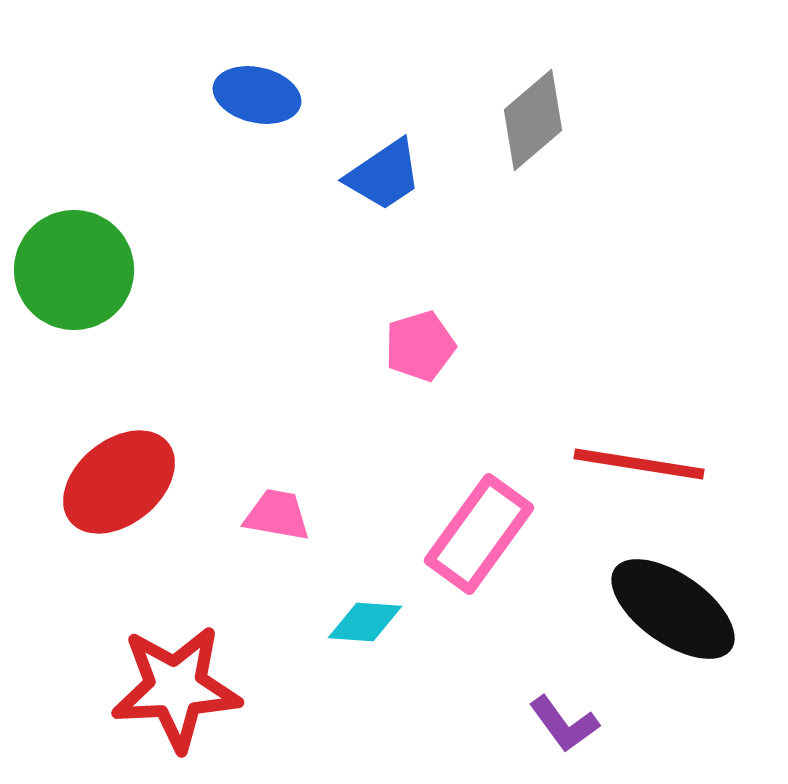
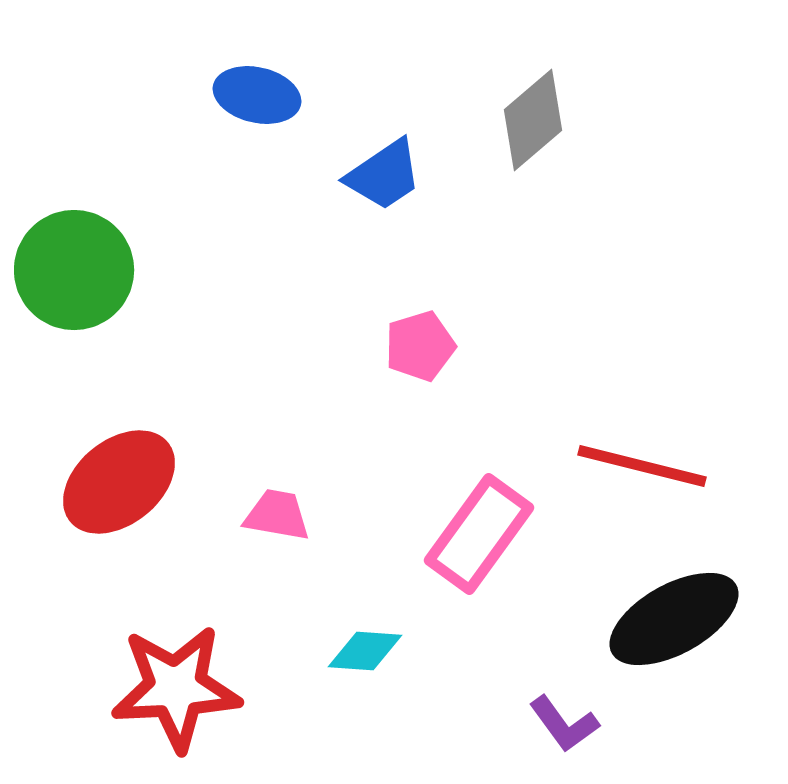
red line: moved 3 px right, 2 px down; rotated 5 degrees clockwise
black ellipse: moved 1 px right, 10 px down; rotated 64 degrees counterclockwise
cyan diamond: moved 29 px down
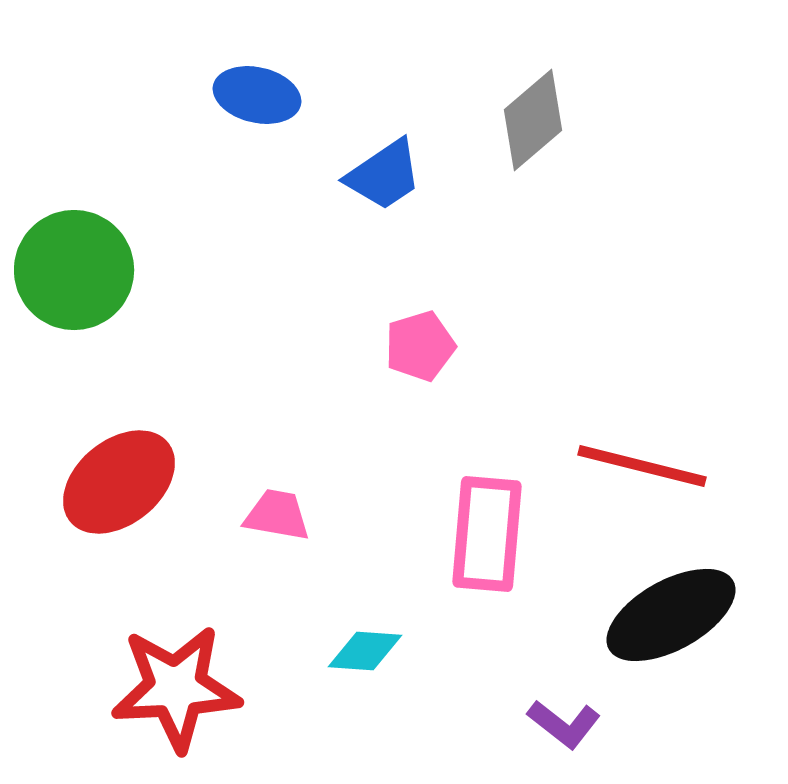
pink rectangle: moved 8 px right; rotated 31 degrees counterclockwise
black ellipse: moved 3 px left, 4 px up
purple L-shape: rotated 16 degrees counterclockwise
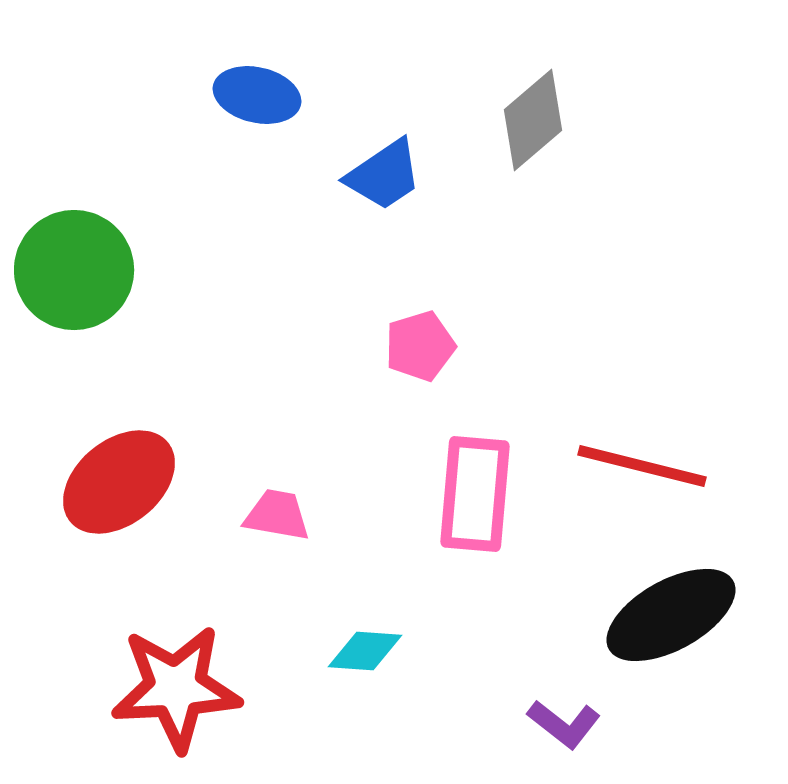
pink rectangle: moved 12 px left, 40 px up
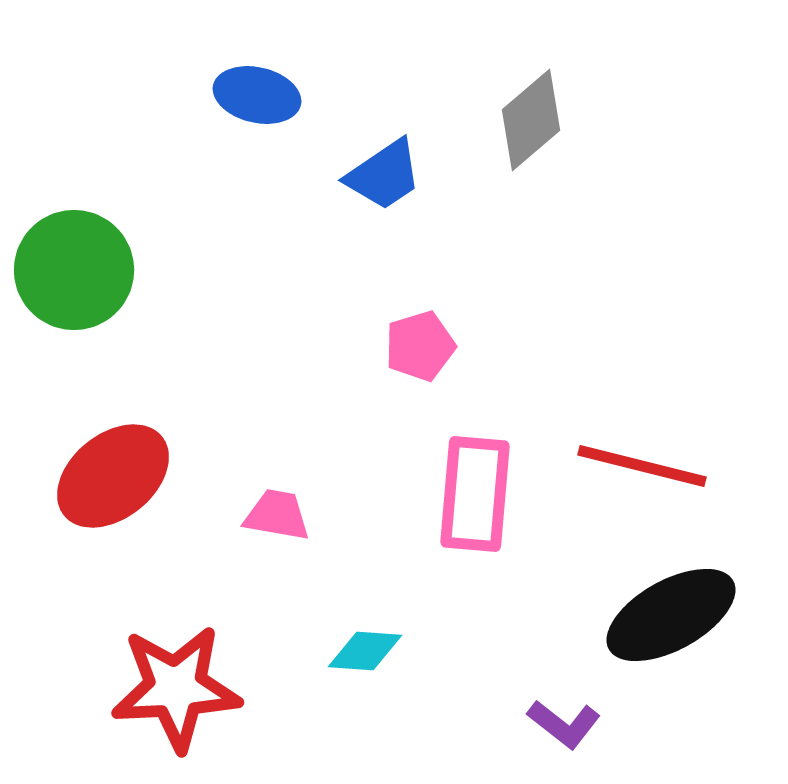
gray diamond: moved 2 px left
red ellipse: moved 6 px left, 6 px up
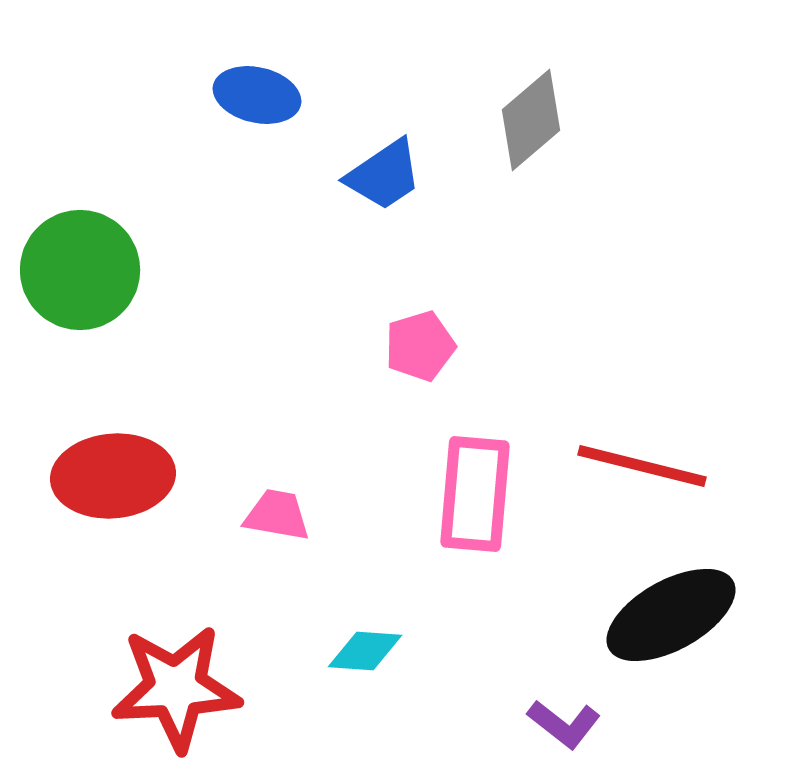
green circle: moved 6 px right
red ellipse: rotated 34 degrees clockwise
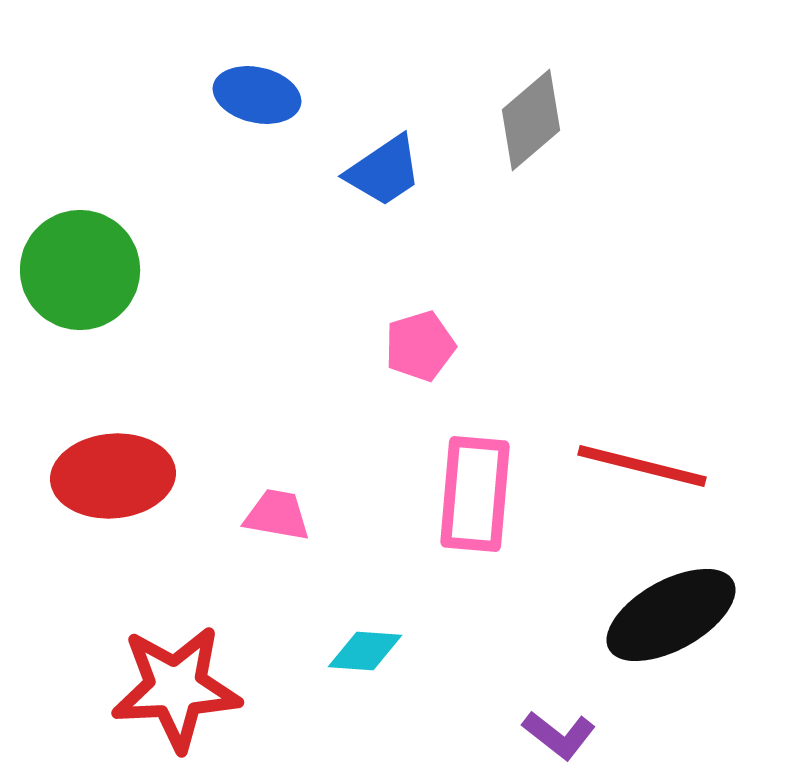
blue trapezoid: moved 4 px up
purple L-shape: moved 5 px left, 11 px down
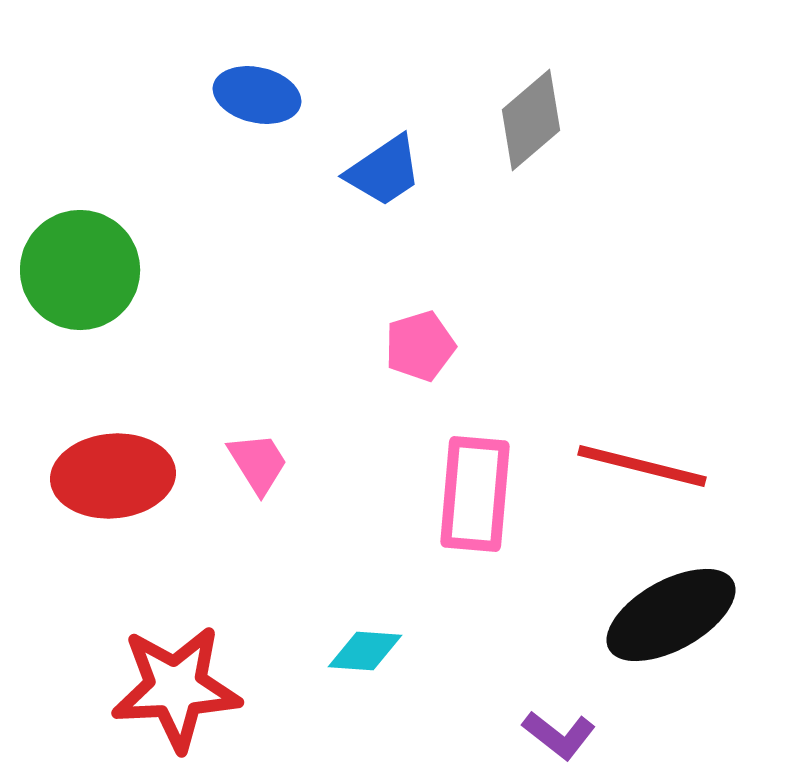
pink trapezoid: moved 19 px left, 52 px up; rotated 48 degrees clockwise
